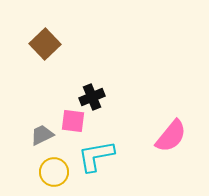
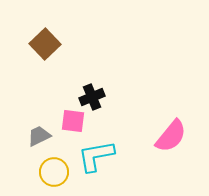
gray trapezoid: moved 3 px left, 1 px down
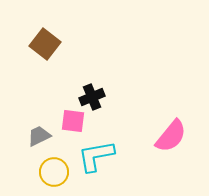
brown square: rotated 8 degrees counterclockwise
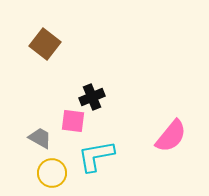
gray trapezoid: moved 1 px right, 2 px down; rotated 55 degrees clockwise
yellow circle: moved 2 px left, 1 px down
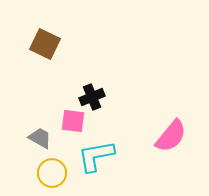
brown square: rotated 12 degrees counterclockwise
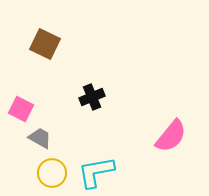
pink square: moved 52 px left, 12 px up; rotated 20 degrees clockwise
cyan L-shape: moved 16 px down
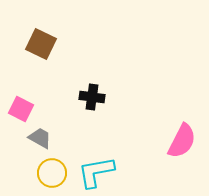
brown square: moved 4 px left
black cross: rotated 30 degrees clockwise
pink semicircle: moved 11 px right, 5 px down; rotated 12 degrees counterclockwise
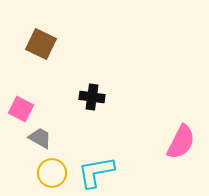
pink semicircle: moved 1 px left, 1 px down
